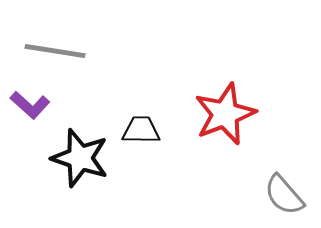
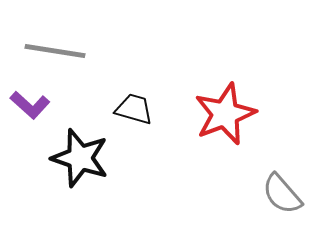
black trapezoid: moved 7 px left, 21 px up; rotated 15 degrees clockwise
gray semicircle: moved 2 px left, 1 px up
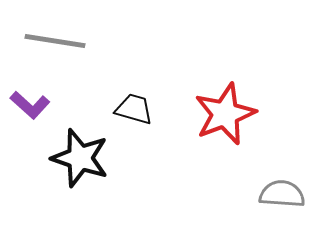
gray line: moved 10 px up
gray semicircle: rotated 135 degrees clockwise
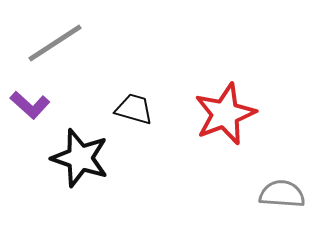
gray line: moved 2 px down; rotated 42 degrees counterclockwise
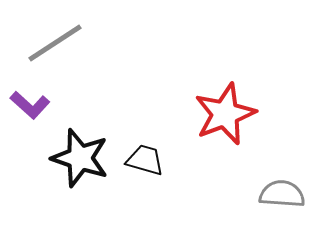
black trapezoid: moved 11 px right, 51 px down
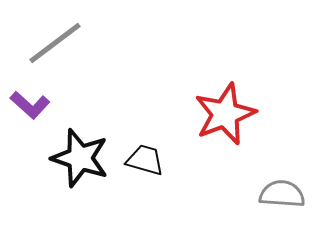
gray line: rotated 4 degrees counterclockwise
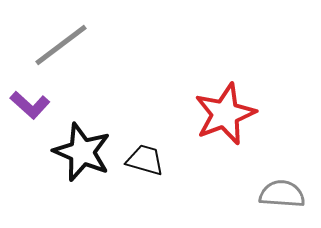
gray line: moved 6 px right, 2 px down
black star: moved 2 px right, 6 px up; rotated 4 degrees clockwise
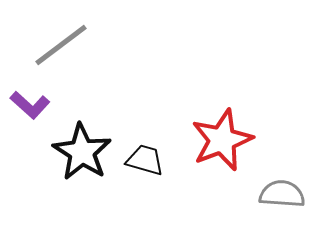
red star: moved 3 px left, 26 px down
black star: rotated 10 degrees clockwise
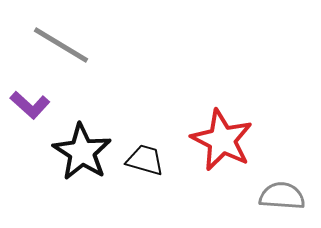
gray line: rotated 68 degrees clockwise
red star: rotated 24 degrees counterclockwise
gray semicircle: moved 2 px down
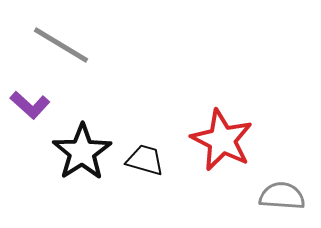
black star: rotated 6 degrees clockwise
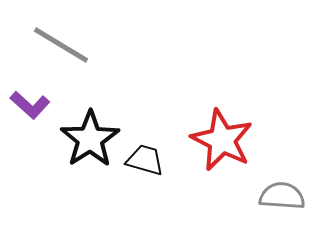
black star: moved 8 px right, 13 px up
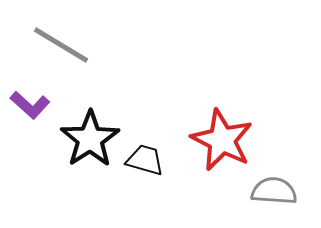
gray semicircle: moved 8 px left, 5 px up
